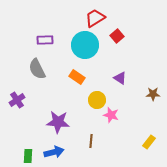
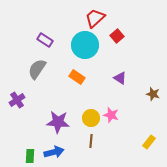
red trapezoid: rotated 10 degrees counterclockwise
purple rectangle: rotated 35 degrees clockwise
gray semicircle: rotated 60 degrees clockwise
brown star: rotated 16 degrees clockwise
yellow circle: moved 6 px left, 18 px down
green rectangle: moved 2 px right
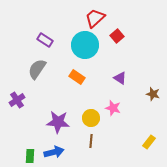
pink star: moved 2 px right, 7 px up
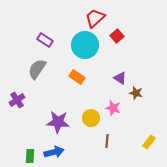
brown star: moved 17 px left, 1 px up
brown line: moved 16 px right
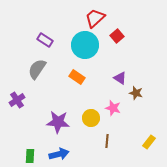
blue arrow: moved 5 px right, 2 px down
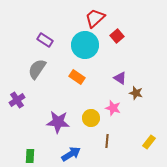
blue arrow: moved 12 px right; rotated 18 degrees counterclockwise
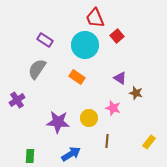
red trapezoid: rotated 70 degrees counterclockwise
yellow circle: moved 2 px left
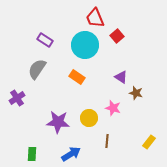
purple triangle: moved 1 px right, 1 px up
purple cross: moved 2 px up
green rectangle: moved 2 px right, 2 px up
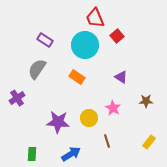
brown star: moved 10 px right, 8 px down; rotated 16 degrees counterclockwise
pink star: rotated 14 degrees clockwise
brown line: rotated 24 degrees counterclockwise
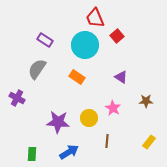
purple cross: rotated 28 degrees counterclockwise
brown line: rotated 24 degrees clockwise
blue arrow: moved 2 px left, 2 px up
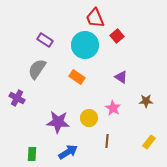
blue arrow: moved 1 px left
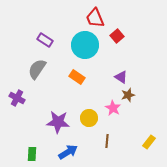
brown star: moved 18 px left, 6 px up; rotated 16 degrees counterclockwise
